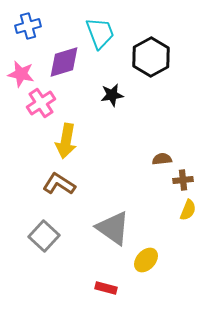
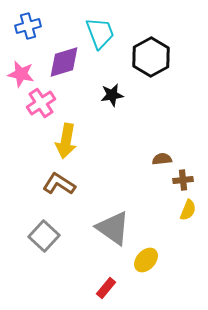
red rectangle: rotated 65 degrees counterclockwise
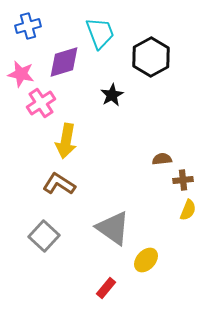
black star: rotated 20 degrees counterclockwise
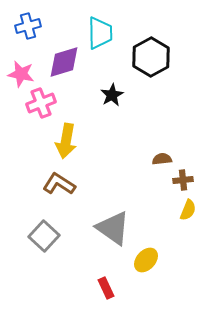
cyan trapezoid: rotated 20 degrees clockwise
pink cross: rotated 12 degrees clockwise
red rectangle: rotated 65 degrees counterclockwise
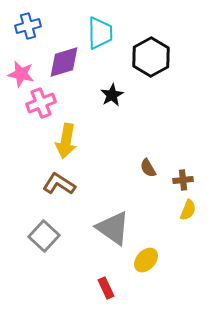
brown semicircle: moved 14 px left, 9 px down; rotated 114 degrees counterclockwise
